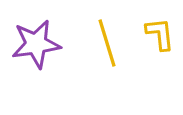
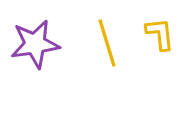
purple star: moved 1 px left
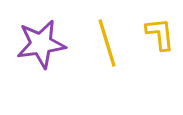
purple star: moved 6 px right
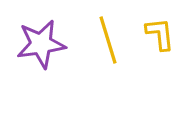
yellow line: moved 1 px right, 3 px up
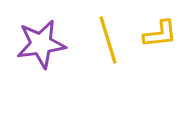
yellow L-shape: rotated 90 degrees clockwise
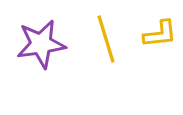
yellow line: moved 2 px left, 1 px up
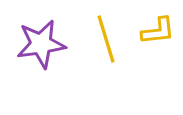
yellow L-shape: moved 2 px left, 3 px up
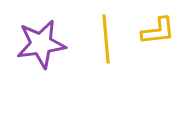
yellow line: rotated 12 degrees clockwise
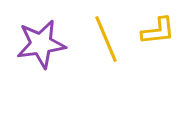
yellow line: rotated 18 degrees counterclockwise
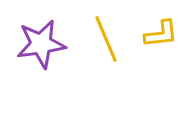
yellow L-shape: moved 3 px right, 3 px down
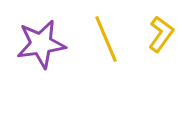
yellow L-shape: rotated 48 degrees counterclockwise
